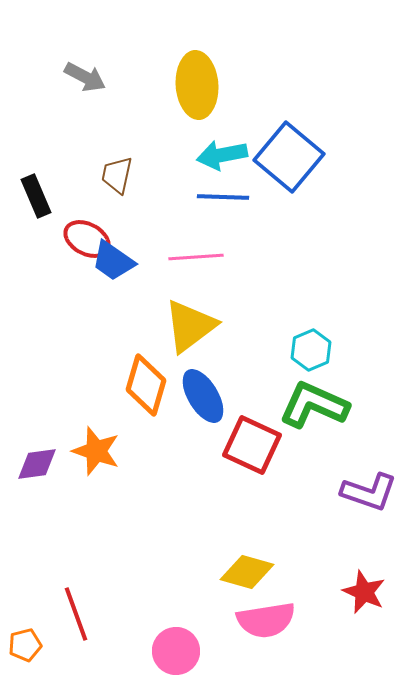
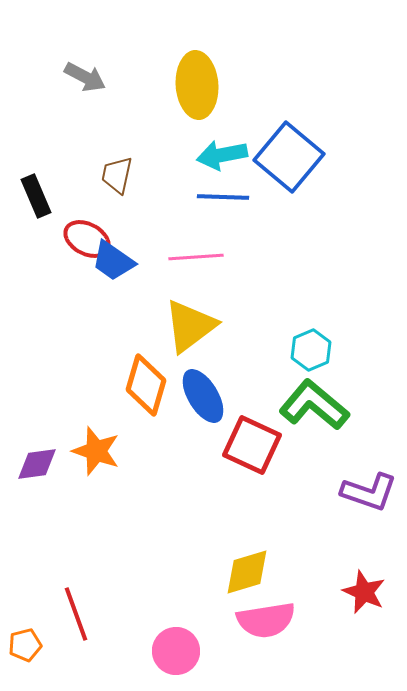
green L-shape: rotated 16 degrees clockwise
yellow diamond: rotated 32 degrees counterclockwise
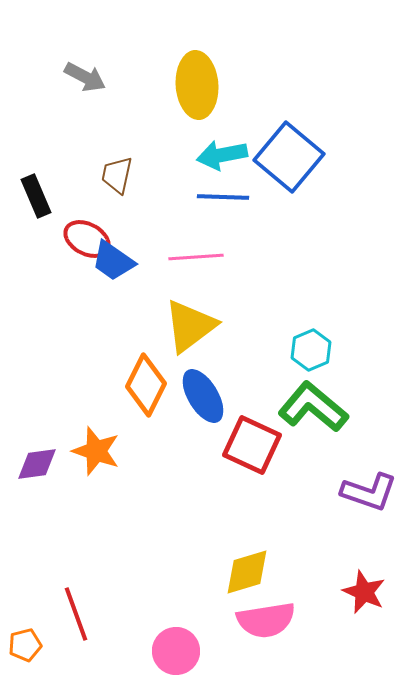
orange diamond: rotated 10 degrees clockwise
green L-shape: moved 1 px left, 2 px down
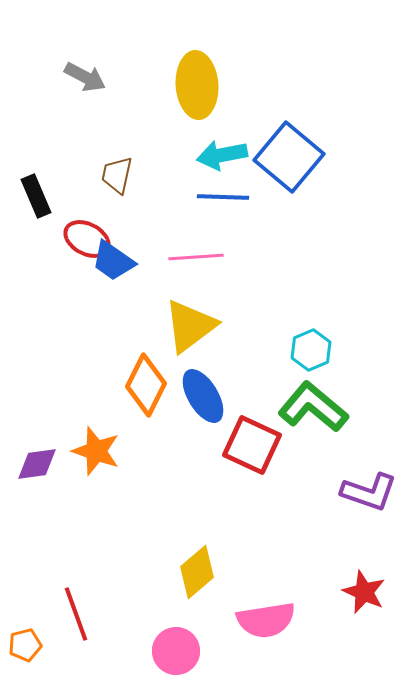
yellow diamond: moved 50 px left; rotated 24 degrees counterclockwise
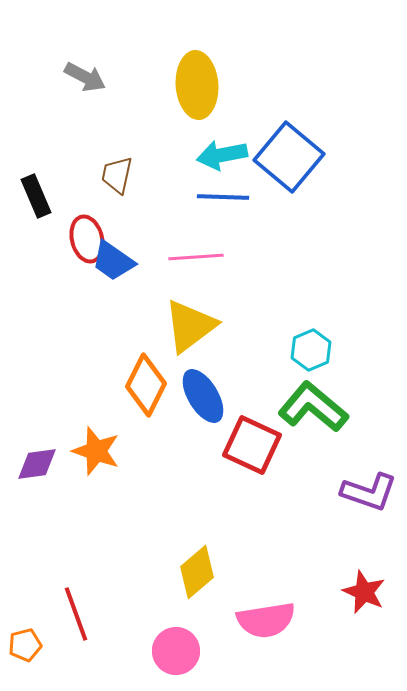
red ellipse: rotated 48 degrees clockwise
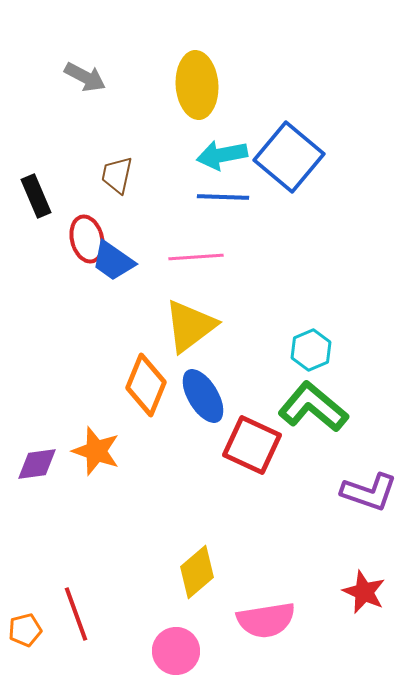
orange diamond: rotated 4 degrees counterclockwise
orange pentagon: moved 15 px up
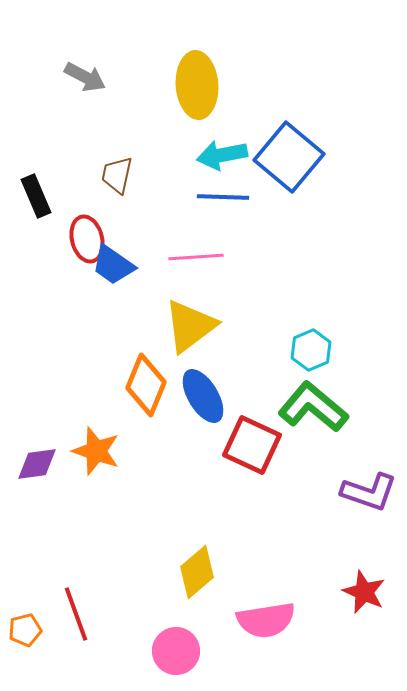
blue trapezoid: moved 4 px down
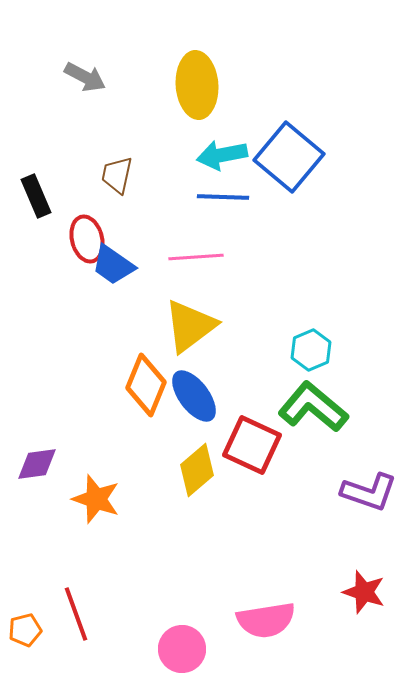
blue ellipse: moved 9 px left; rotated 6 degrees counterclockwise
orange star: moved 48 px down
yellow diamond: moved 102 px up
red star: rotated 6 degrees counterclockwise
pink circle: moved 6 px right, 2 px up
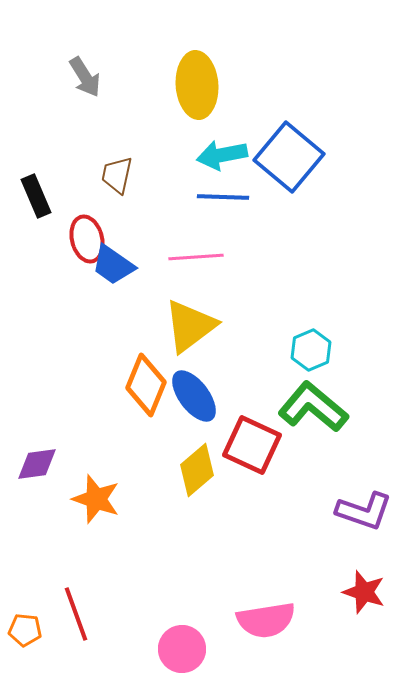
gray arrow: rotated 30 degrees clockwise
purple L-shape: moved 5 px left, 19 px down
orange pentagon: rotated 20 degrees clockwise
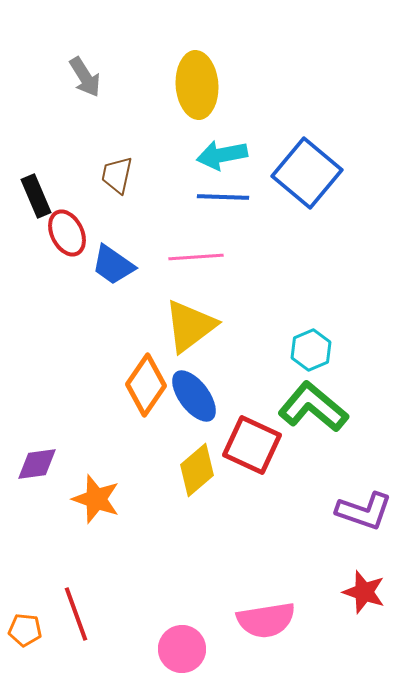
blue square: moved 18 px right, 16 px down
red ellipse: moved 20 px left, 6 px up; rotated 12 degrees counterclockwise
orange diamond: rotated 12 degrees clockwise
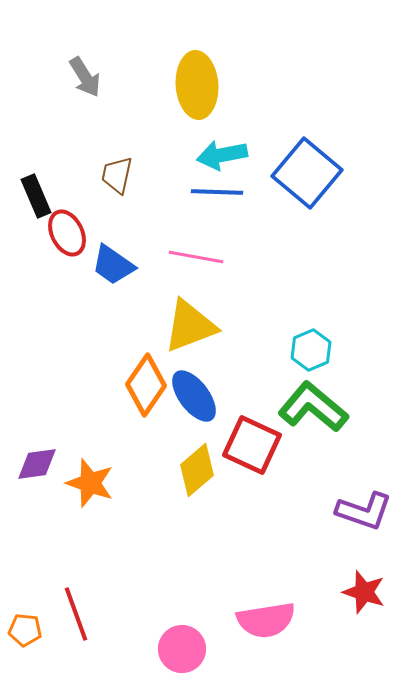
blue line: moved 6 px left, 5 px up
pink line: rotated 14 degrees clockwise
yellow triangle: rotated 16 degrees clockwise
orange star: moved 6 px left, 16 px up
